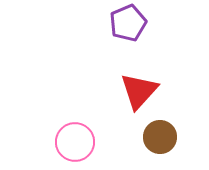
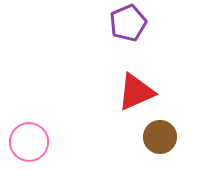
red triangle: moved 3 px left, 1 px down; rotated 24 degrees clockwise
pink circle: moved 46 px left
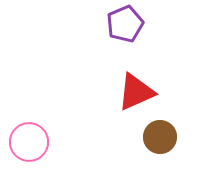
purple pentagon: moved 3 px left, 1 px down
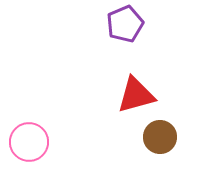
red triangle: moved 3 px down; rotated 9 degrees clockwise
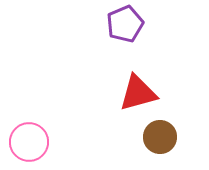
red triangle: moved 2 px right, 2 px up
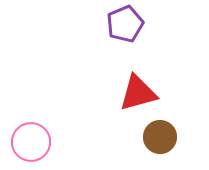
pink circle: moved 2 px right
